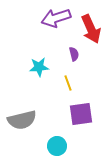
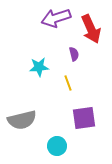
purple square: moved 3 px right, 4 px down
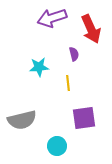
purple arrow: moved 4 px left
yellow line: rotated 14 degrees clockwise
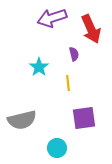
cyan star: rotated 30 degrees counterclockwise
cyan circle: moved 2 px down
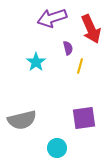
purple semicircle: moved 6 px left, 6 px up
cyan star: moved 3 px left, 5 px up
yellow line: moved 12 px right, 17 px up; rotated 21 degrees clockwise
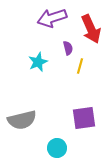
cyan star: moved 2 px right; rotated 12 degrees clockwise
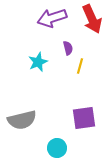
red arrow: moved 1 px right, 10 px up
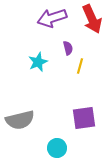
gray semicircle: moved 2 px left
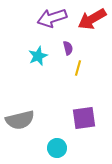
red arrow: rotated 84 degrees clockwise
cyan star: moved 6 px up
yellow line: moved 2 px left, 2 px down
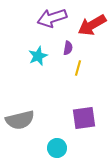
red arrow: moved 6 px down
purple semicircle: rotated 24 degrees clockwise
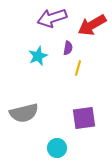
gray semicircle: moved 4 px right, 7 px up
